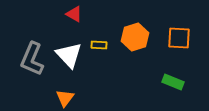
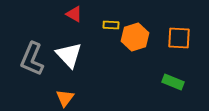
yellow rectangle: moved 12 px right, 20 px up
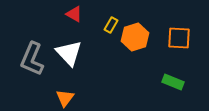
yellow rectangle: rotated 63 degrees counterclockwise
white triangle: moved 2 px up
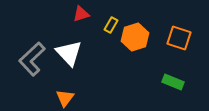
red triangle: moved 7 px right; rotated 48 degrees counterclockwise
orange square: rotated 15 degrees clockwise
gray L-shape: rotated 24 degrees clockwise
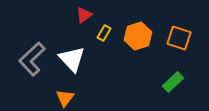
red triangle: moved 3 px right, 1 px down; rotated 18 degrees counterclockwise
yellow rectangle: moved 7 px left, 8 px down
orange hexagon: moved 3 px right, 1 px up
white triangle: moved 3 px right, 6 px down
green rectangle: rotated 65 degrees counterclockwise
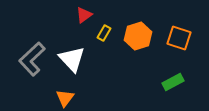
green rectangle: rotated 15 degrees clockwise
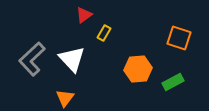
orange hexagon: moved 33 px down; rotated 12 degrees clockwise
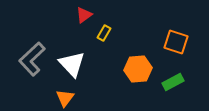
orange square: moved 3 px left, 4 px down
white triangle: moved 5 px down
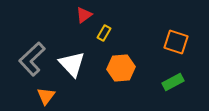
orange hexagon: moved 17 px left, 1 px up
orange triangle: moved 19 px left, 2 px up
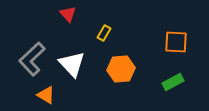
red triangle: moved 16 px left, 1 px up; rotated 36 degrees counterclockwise
orange square: rotated 15 degrees counterclockwise
orange hexagon: moved 1 px down
orange triangle: moved 1 px up; rotated 36 degrees counterclockwise
